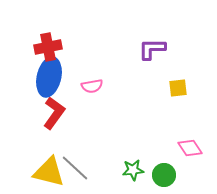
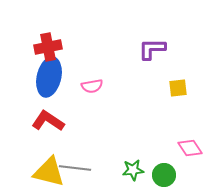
red L-shape: moved 6 px left, 8 px down; rotated 92 degrees counterclockwise
gray line: rotated 36 degrees counterclockwise
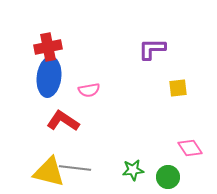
blue ellipse: rotated 6 degrees counterclockwise
pink semicircle: moved 3 px left, 4 px down
red L-shape: moved 15 px right
green circle: moved 4 px right, 2 px down
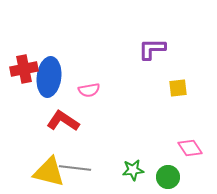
red cross: moved 24 px left, 22 px down
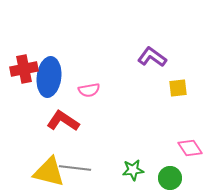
purple L-shape: moved 8 px down; rotated 36 degrees clockwise
green circle: moved 2 px right, 1 px down
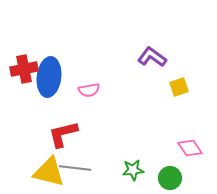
yellow square: moved 1 px right, 1 px up; rotated 12 degrees counterclockwise
red L-shape: moved 13 px down; rotated 48 degrees counterclockwise
